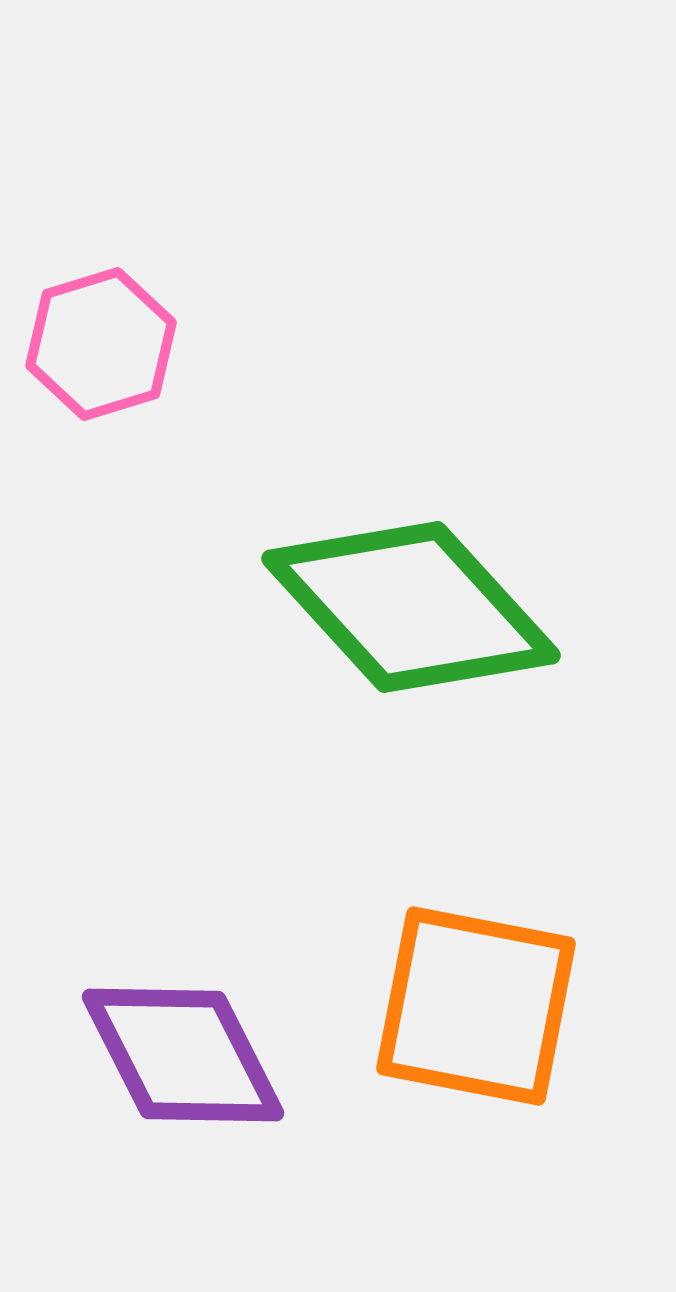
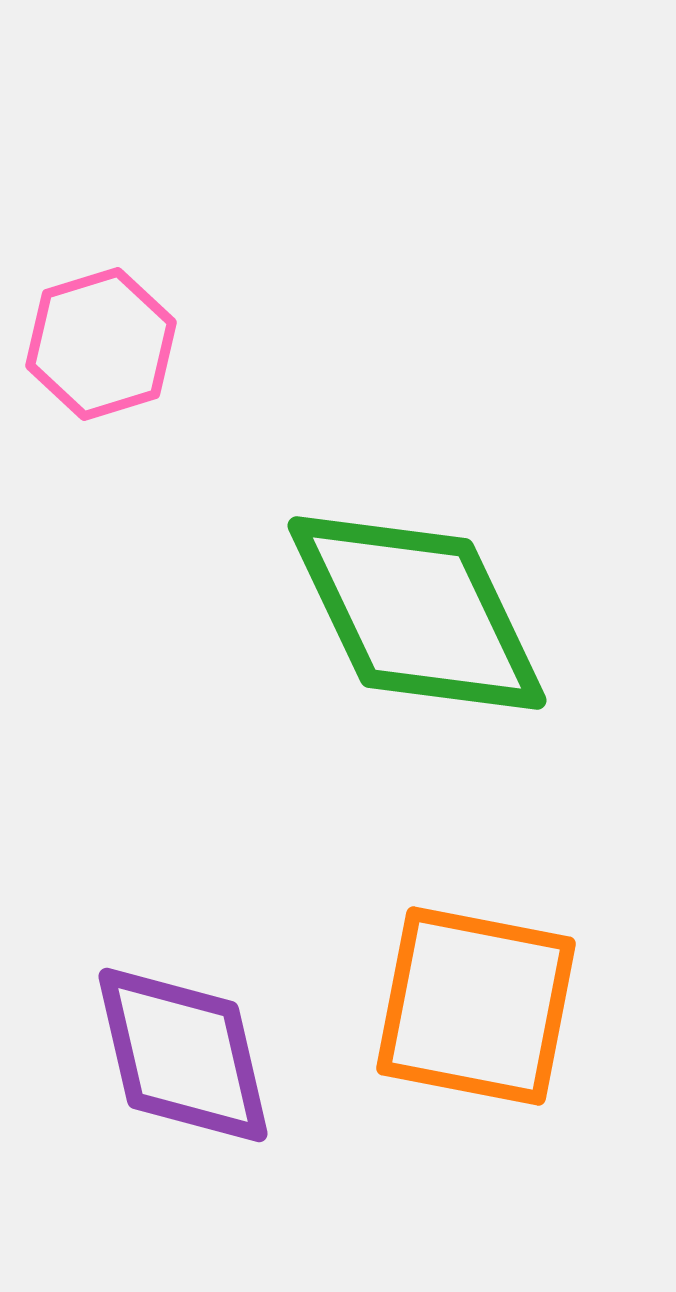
green diamond: moved 6 px right, 6 px down; rotated 17 degrees clockwise
purple diamond: rotated 14 degrees clockwise
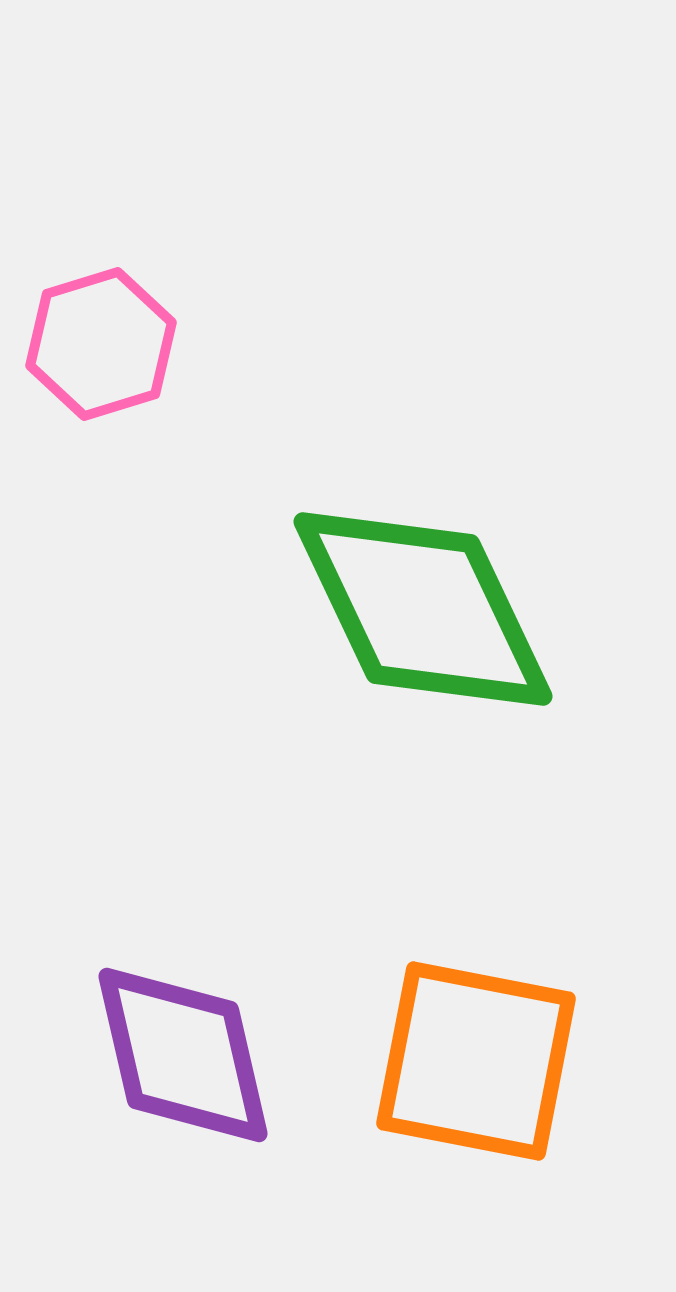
green diamond: moved 6 px right, 4 px up
orange square: moved 55 px down
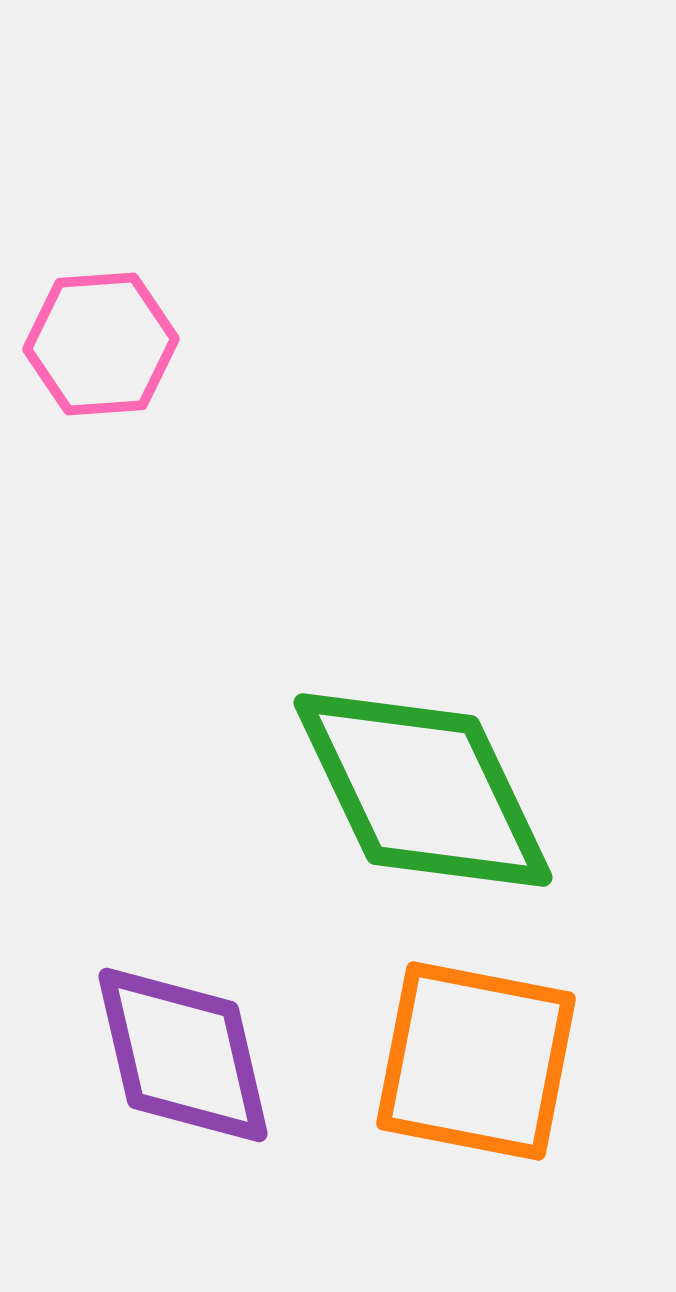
pink hexagon: rotated 13 degrees clockwise
green diamond: moved 181 px down
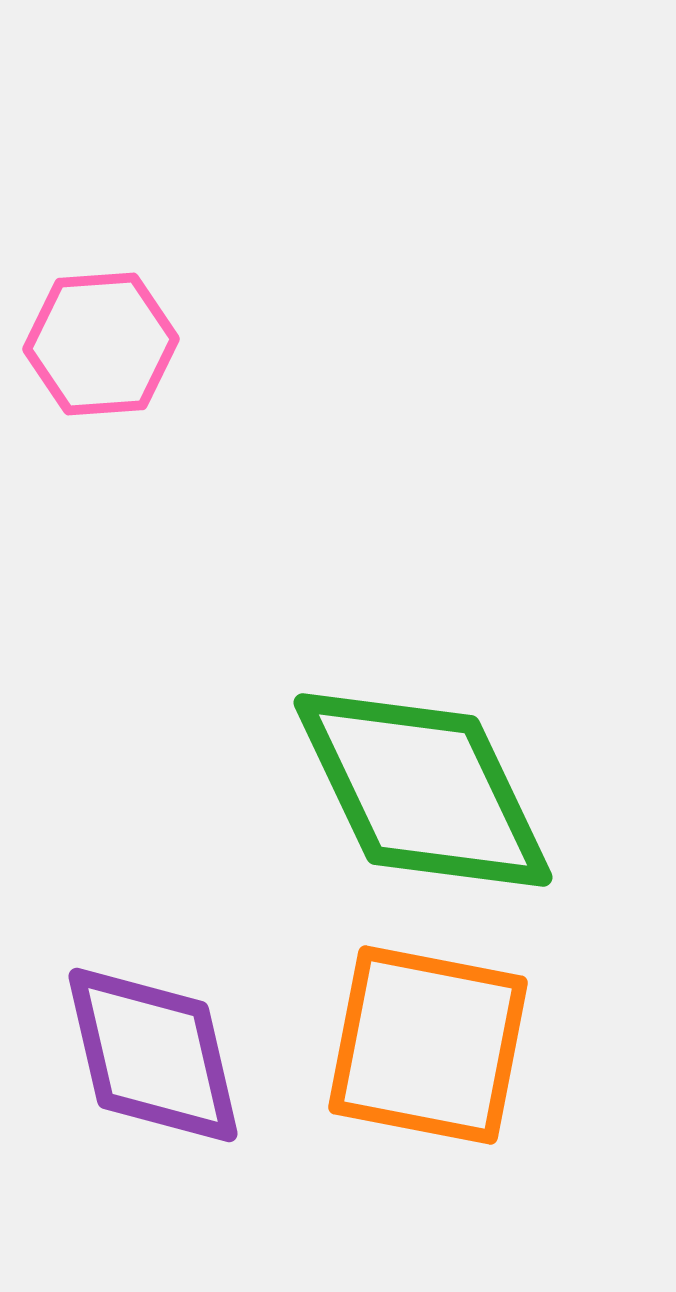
purple diamond: moved 30 px left
orange square: moved 48 px left, 16 px up
